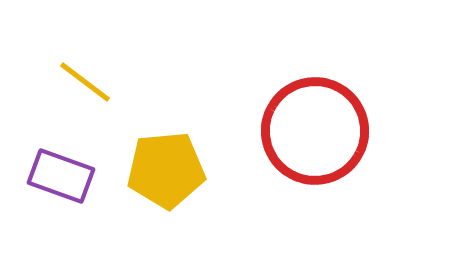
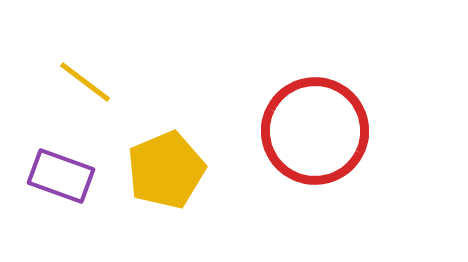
yellow pentagon: rotated 18 degrees counterclockwise
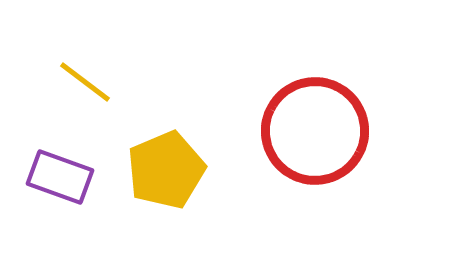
purple rectangle: moved 1 px left, 1 px down
